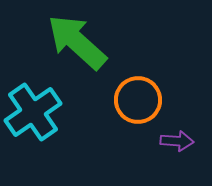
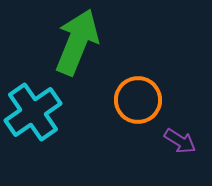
green arrow: rotated 70 degrees clockwise
purple arrow: moved 3 px right; rotated 28 degrees clockwise
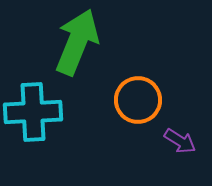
cyan cross: rotated 32 degrees clockwise
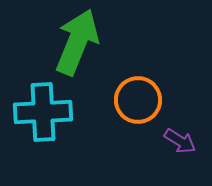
cyan cross: moved 10 px right
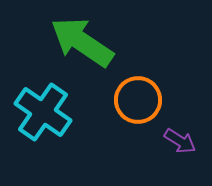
green arrow: moved 5 px right; rotated 78 degrees counterclockwise
cyan cross: rotated 38 degrees clockwise
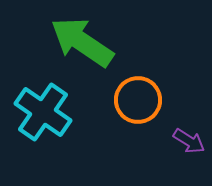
purple arrow: moved 9 px right
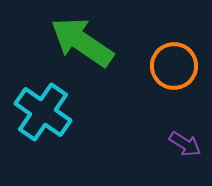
orange circle: moved 36 px right, 34 px up
purple arrow: moved 4 px left, 3 px down
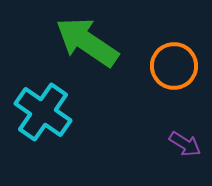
green arrow: moved 5 px right
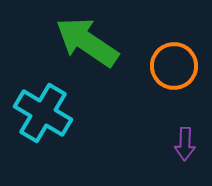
cyan cross: moved 1 px down; rotated 4 degrees counterclockwise
purple arrow: rotated 60 degrees clockwise
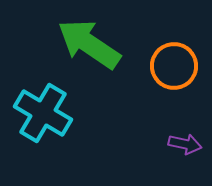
green arrow: moved 2 px right, 2 px down
purple arrow: rotated 80 degrees counterclockwise
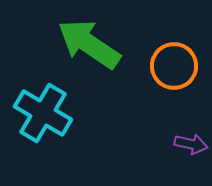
purple arrow: moved 6 px right
